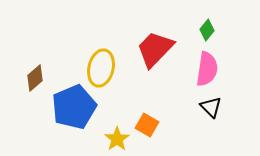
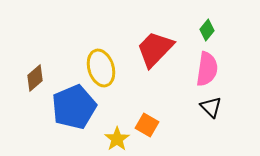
yellow ellipse: rotated 30 degrees counterclockwise
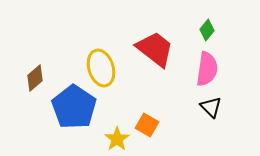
red trapezoid: rotated 84 degrees clockwise
blue pentagon: rotated 15 degrees counterclockwise
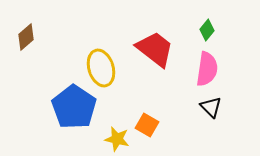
brown diamond: moved 9 px left, 41 px up
yellow star: rotated 25 degrees counterclockwise
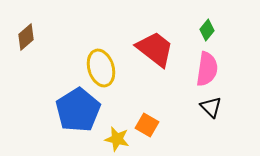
blue pentagon: moved 4 px right, 3 px down; rotated 6 degrees clockwise
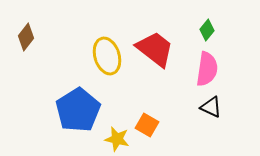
brown diamond: rotated 12 degrees counterclockwise
yellow ellipse: moved 6 px right, 12 px up
black triangle: rotated 20 degrees counterclockwise
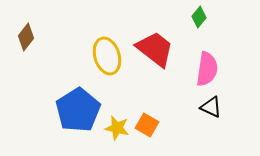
green diamond: moved 8 px left, 13 px up
yellow star: moved 11 px up
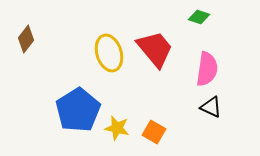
green diamond: rotated 70 degrees clockwise
brown diamond: moved 2 px down
red trapezoid: rotated 12 degrees clockwise
yellow ellipse: moved 2 px right, 3 px up
orange square: moved 7 px right, 7 px down
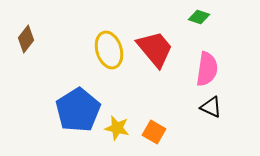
yellow ellipse: moved 3 px up
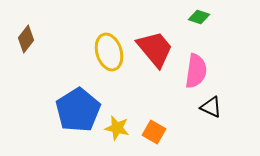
yellow ellipse: moved 2 px down
pink semicircle: moved 11 px left, 2 px down
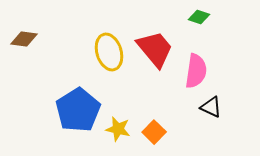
brown diamond: moved 2 px left; rotated 60 degrees clockwise
yellow star: moved 1 px right, 1 px down
orange square: rotated 15 degrees clockwise
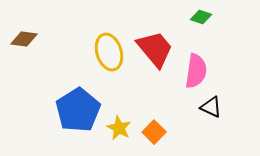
green diamond: moved 2 px right
yellow star: moved 1 px right, 1 px up; rotated 15 degrees clockwise
